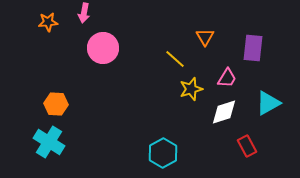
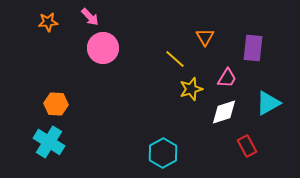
pink arrow: moved 6 px right, 4 px down; rotated 54 degrees counterclockwise
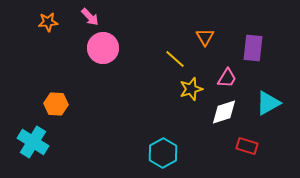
cyan cross: moved 16 px left
red rectangle: rotated 45 degrees counterclockwise
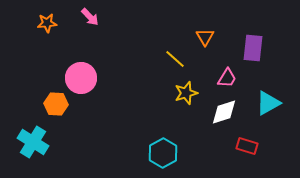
orange star: moved 1 px left, 1 px down
pink circle: moved 22 px left, 30 px down
yellow star: moved 5 px left, 4 px down
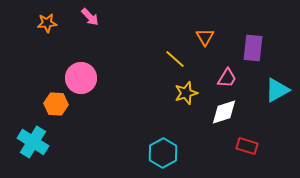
cyan triangle: moved 9 px right, 13 px up
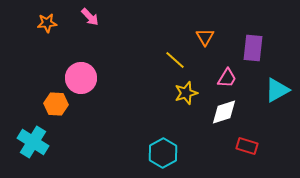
yellow line: moved 1 px down
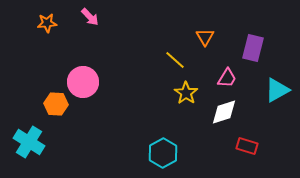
purple rectangle: rotated 8 degrees clockwise
pink circle: moved 2 px right, 4 px down
yellow star: rotated 20 degrees counterclockwise
cyan cross: moved 4 px left
